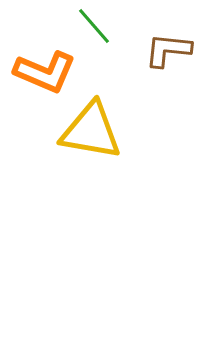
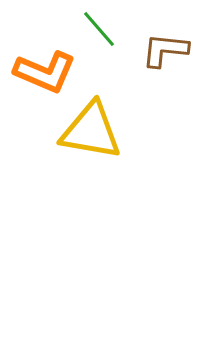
green line: moved 5 px right, 3 px down
brown L-shape: moved 3 px left
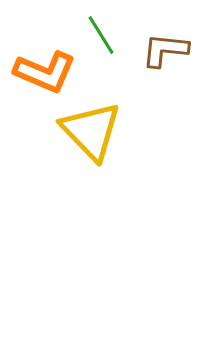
green line: moved 2 px right, 6 px down; rotated 9 degrees clockwise
yellow triangle: rotated 36 degrees clockwise
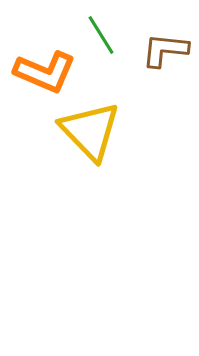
yellow triangle: moved 1 px left
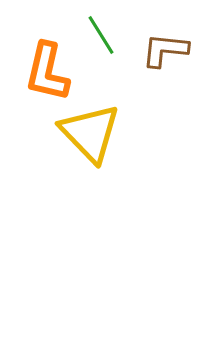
orange L-shape: moved 2 px right; rotated 80 degrees clockwise
yellow triangle: moved 2 px down
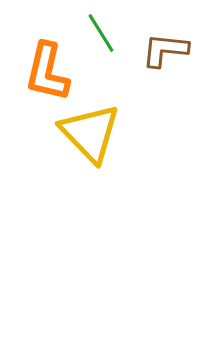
green line: moved 2 px up
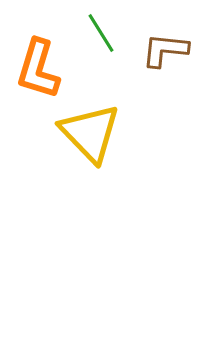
orange L-shape: moved 9 px left, 3 px up; rotated 4 degrees clockwise
